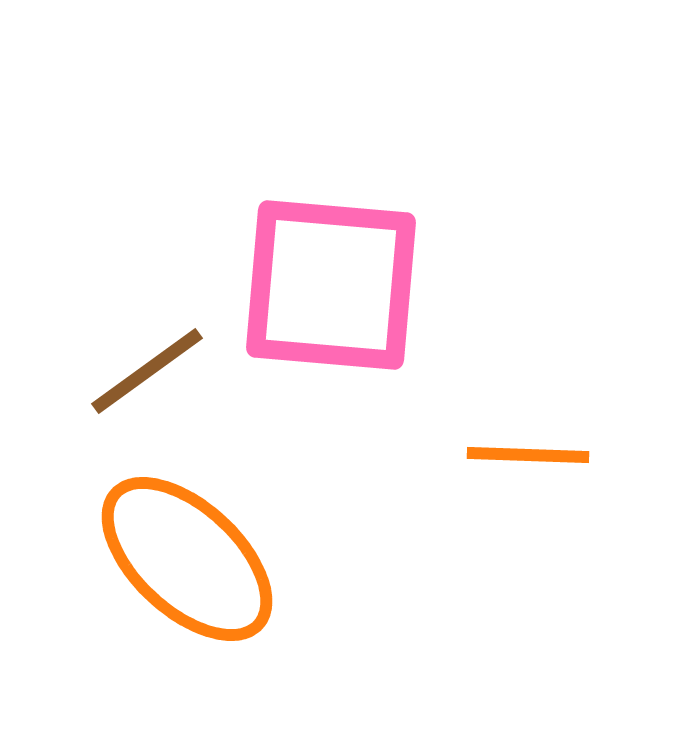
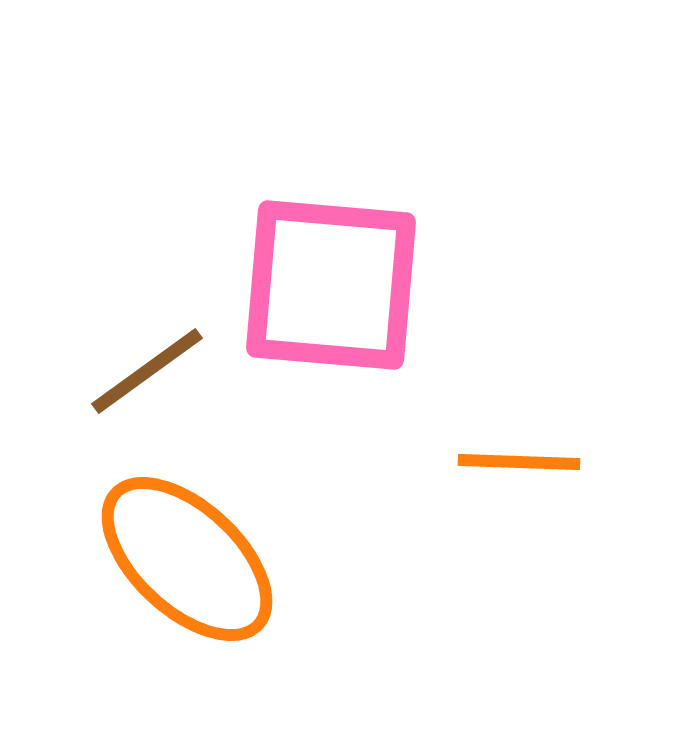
orange line: moved 9 px left, 7 px down
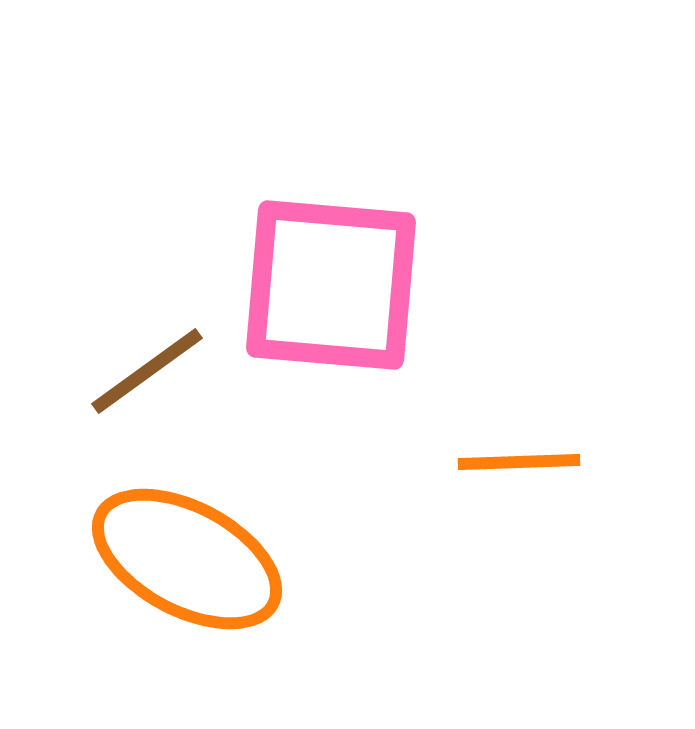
orange line: rotated 4 degrees counterclockwise
orange ellipse: rotated 15 degrees counterclockwise
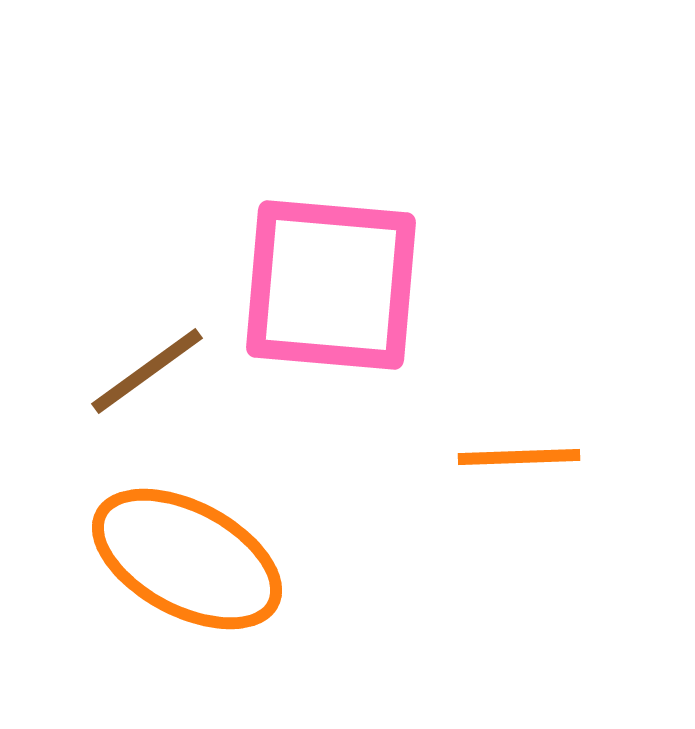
orange line: moved 5 px up
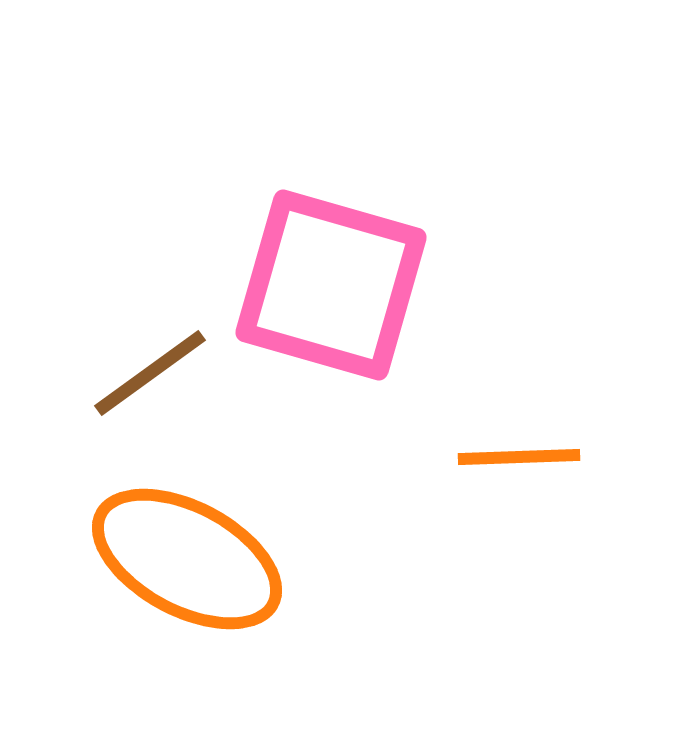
pink square: rotated 11 degrees clockwise
brown line: moved 3 px right, 2 px down
